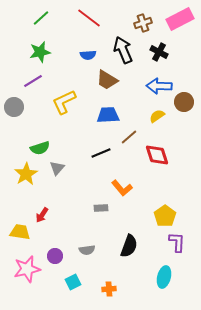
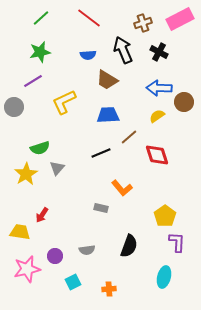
blue arrow: moved 2 px down
gray rectangle: rotated 16 degrees clockwise
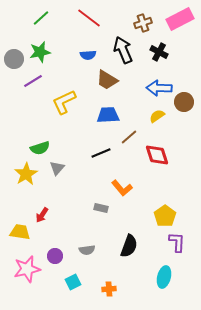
gray circle: moved 48 px up
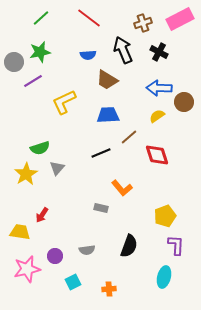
gray circle: moved 3 px down
yellow pentagon: rotated 15 degrees clockwise
purple L-shape: moved 1 px left, 3 px down
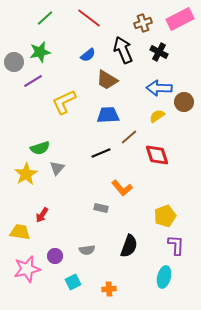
green line: moved 4 px right
blue semicircle: rotated 35 degrees counterclockwise
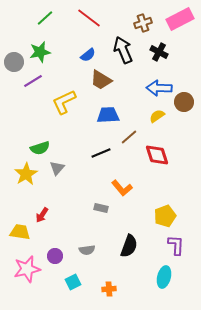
brown trapezoid: moved 6 px left
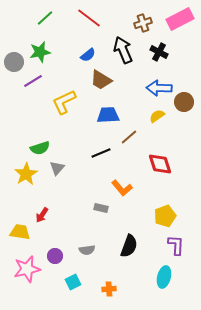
red diamond: moved 3 px right, 9 px down
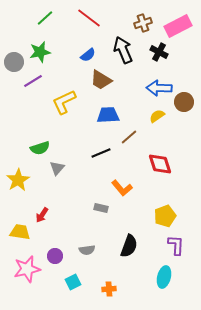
pink rectangle: moved 2 px left, 7 px down
yellow star: moved 8 px left, 6 px down
